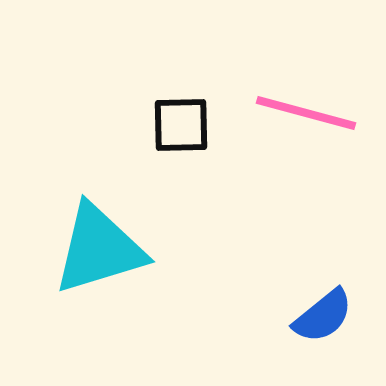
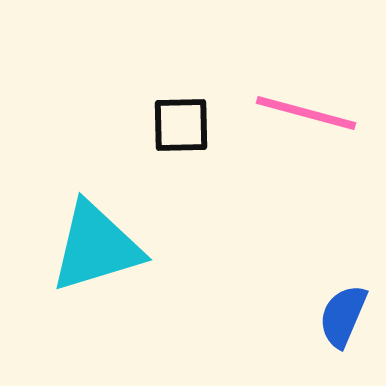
cyan triangle: moved 3 px left, 2 px up
blue semicircle: moved 20 px right; rotated 152 degrees clockwise
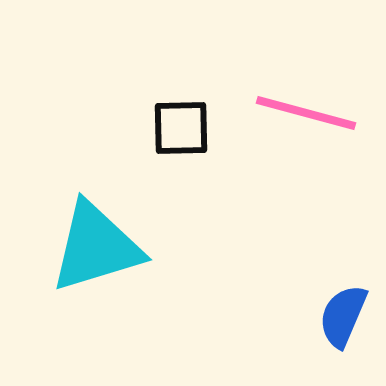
black square: moved 3 px down
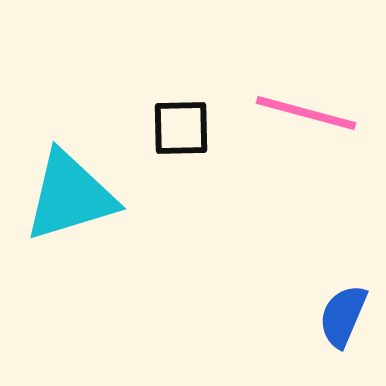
cyan triangle: moved 26 px left, 51 px up
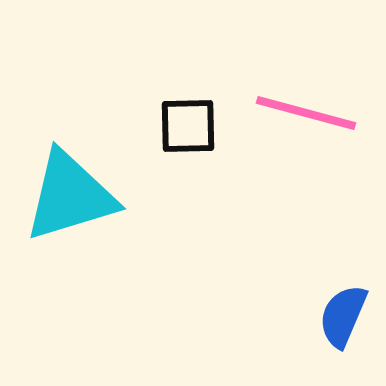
black square: moved 7 px right, 2 px up
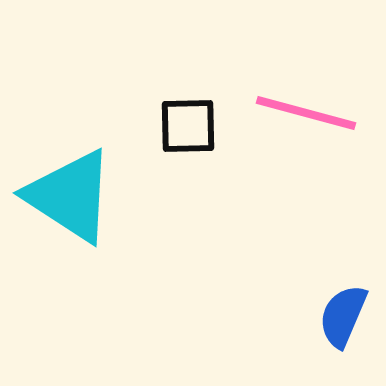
cyan triangle: rotated 50 degrees clockwise
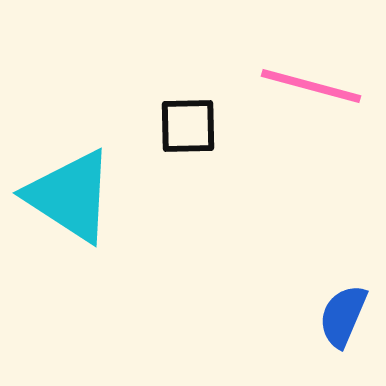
pink line: moved 5 px right, 27 px up
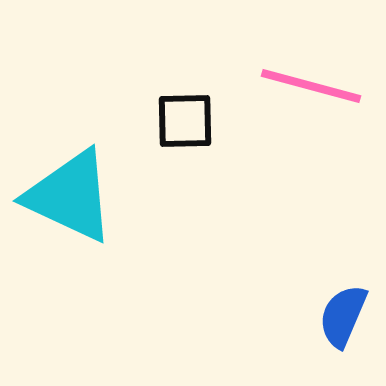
black square: moved 3 px left, 5 px up
cyan triangle: rotated 8 degrees counterclockwise
